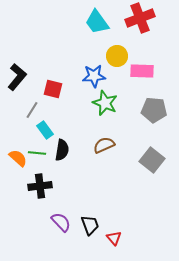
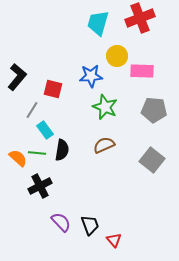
cyan trapezoid: moved 1 px right, 1 px down; rotated 52 degrees clockwise
blue star: moved 3 px left
green star: moved 4 px down
black cross: rotated 20 degrees counterclockwise
red triangle: moved 2 px down
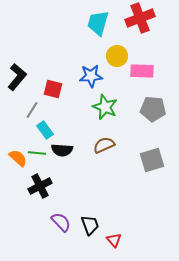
gray pentagon: moved 1 px left, 1 px up
black semicircle: rotated 85 degrees clockwise
gray square: rotated 35 degrees clockwise
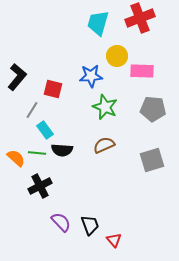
orange semicircle: moved 2 px left
